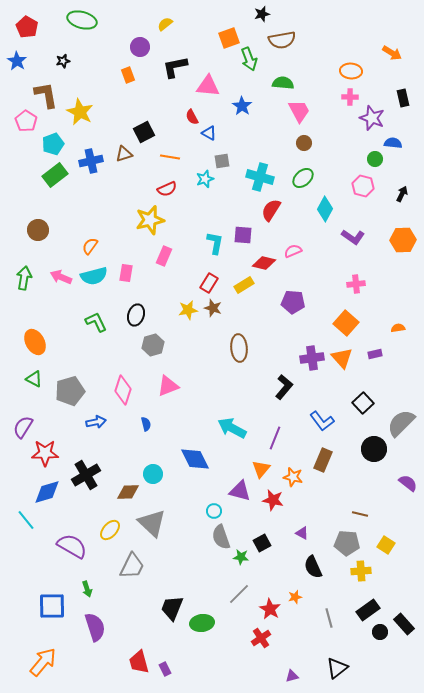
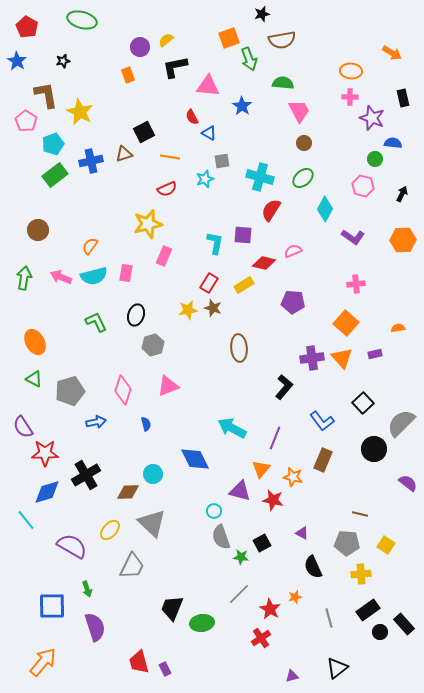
yellow semicircle at (165, 24): moved 1 px right, 16 px down
yellow star at (150, 220): moved 2 px left, 4 px down
purple semicircle at (23, 427): rotated 65 degrees counterclockwise
yellow cross at (361, 571): moved 3 px down
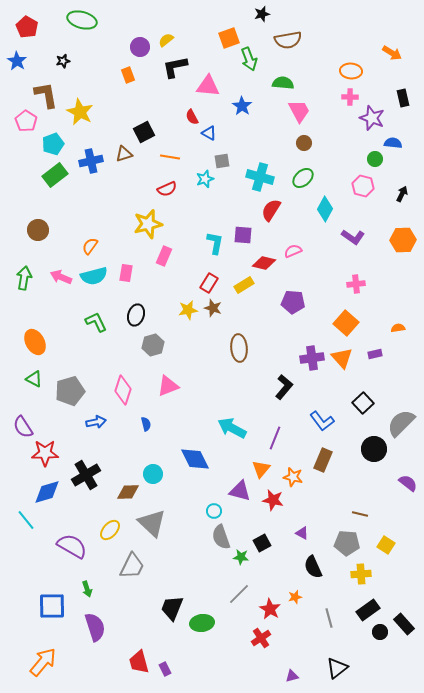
brown semicircle at (282, 40): moved 6 px right
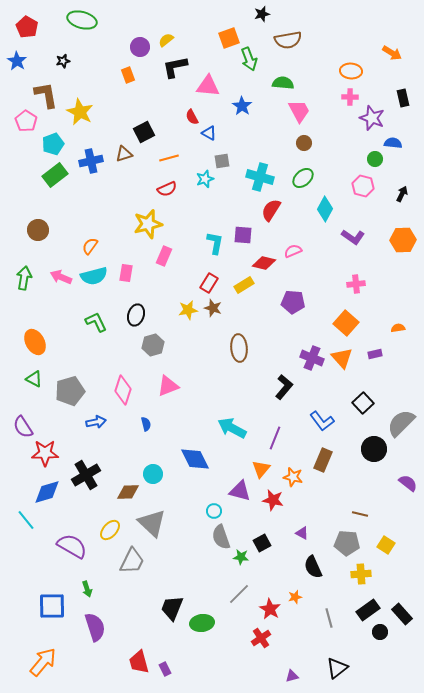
orange line at (170, 157): moved 1 px left, 1 px down; rotated 24 degrees counterclockwise
purple cross at (312, 358): rotated 30 degrees clockwise
gray trapezoid at (132, 566): moved 5 px up
black rectangle at (404, 624): moved 2 px left, 10 px up
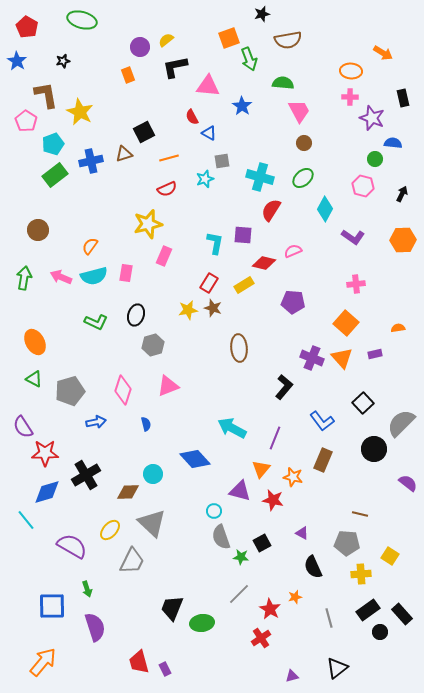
orange arrow at (392, 53): moved 9 px left
green L-shape at (96, 322): rotated 140 degrees clockwise
blue diamond at (195, 459): rotated 16 degrees counterclockwise
yellow square at (386, 545): moved 4 px right, 11 px down
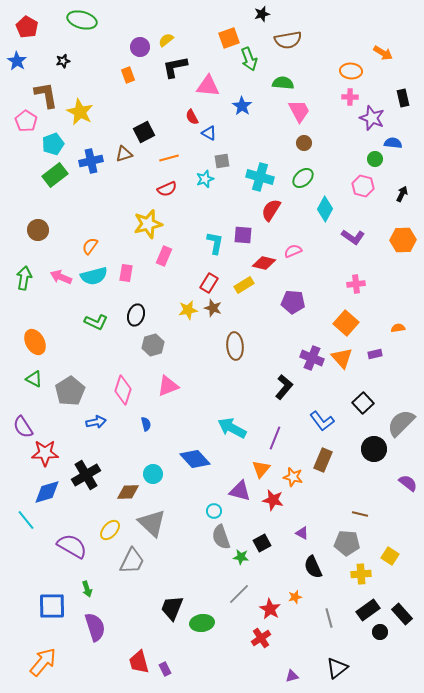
brown ellipse at (239, 348): moved 4 px left, 2 px up
gray pentagon at (70, 391): rotated 16 degrees counterclockwise
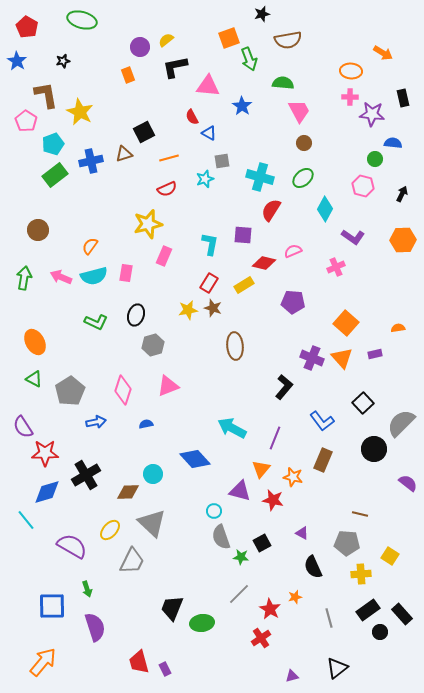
purple star at (372, 118): moved 4 px up; rotated 15 degrees counterclockwise
cyan L-shape at (215, 243): moved 5 px left, 1 px down
pink cross at (356, 284): moved 20 px left, 17 px up; rotated 18 degrees counterclockwise
blue semicircle at (146, 424): rotated 88 degrees counterclockwise
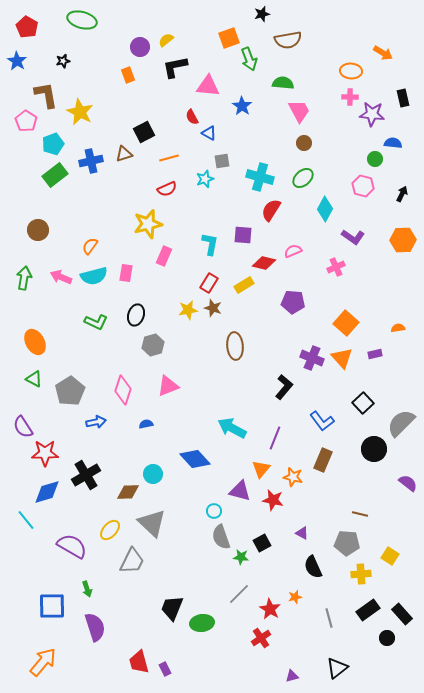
black circle at (380, 632): moved 7 px right, 6 px down
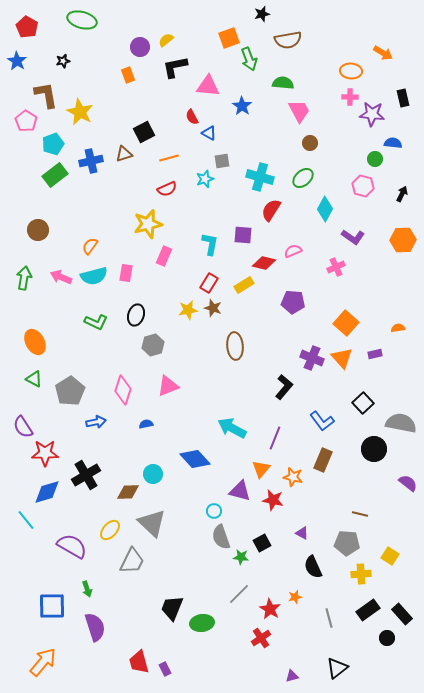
brown circle at (304, 143): moved 6 px right
gray semicircle at (401, 423): rotated 56 degrees clockwise
